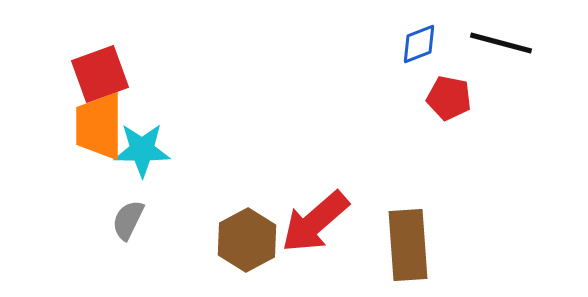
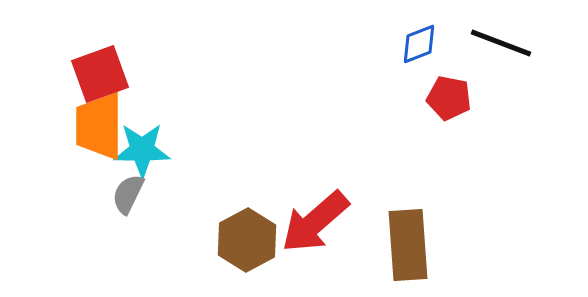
black line: rotated 6 degrees clockwise
gray semicircle: moved 26 px up
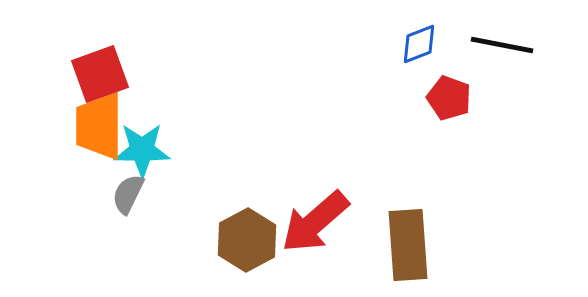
black line: moved 1 px right, 2 px down; rotated 10 degrees counterclockwise
red pentagon: rotated 9 degrees clockwise
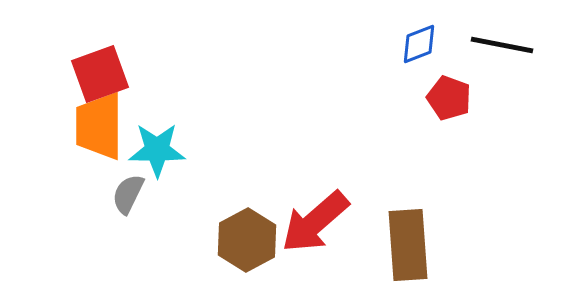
cyan star: moved 15 px right
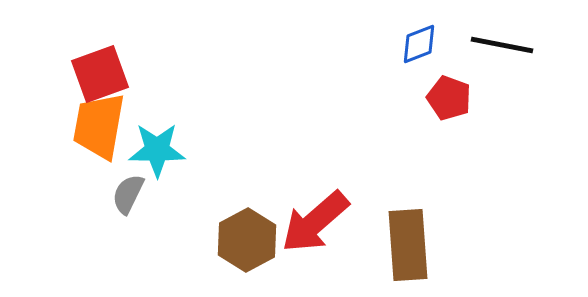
orange trapezoid: rotated 10 degrees clockwise
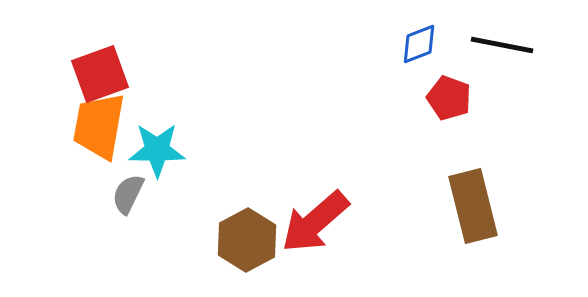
brown rectangle: moved 65 px right, 39 px up; rotated 10 degrees counterclockwise
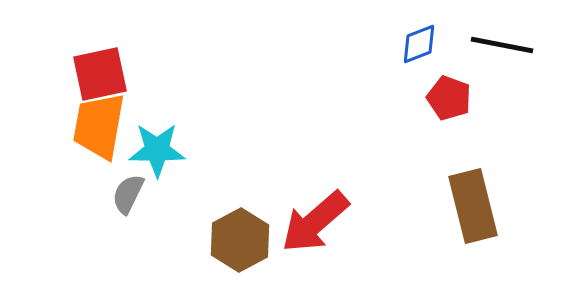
red square: rotated 8 degrees clockwise
brown hexagon: moved 7 px left
